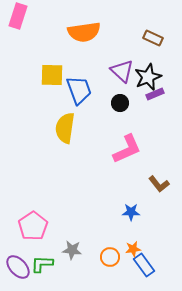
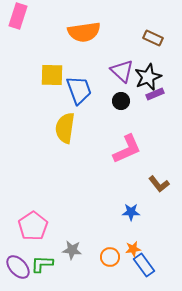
black circle: moved 1 px right, 2 px up
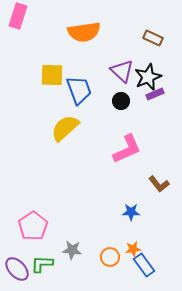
yellow semicircle: rotated 40 degrees clockwise
purple ellipse: moved 1 px left, 2 px down
